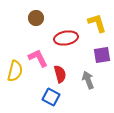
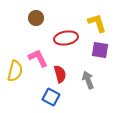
purple square: moved 2 px left, 5 px up; rotated 18 degrees clockwise
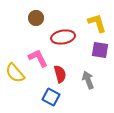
red ellipse: moved 3 px left, 1 px up
yellow semicircle: moved 2 px down; rotated 125 degrees clockwise
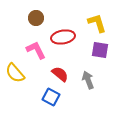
pink L-shape: moved 2 px left, 8 px up
red semicircle: rotated 36 degrees counterclockwise
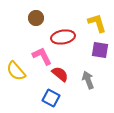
pink L-shape: moved 6 px right, 6 px down
yellow semicircle: moved 1 px right, 2 px up
blue square: moved 1 px down
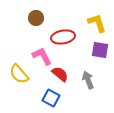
yellow semicircle: moved 3 px right, 3 px down
